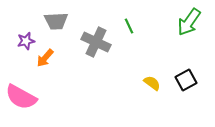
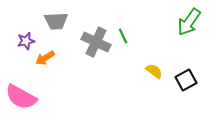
green line: moved 6 px left, 10 px down
orange arrow: rotated 18 degrees clockwise
yellow semicircle: moved 2 px right, 12 px up
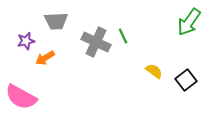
black square: rotated 10 degrees counterclockwise
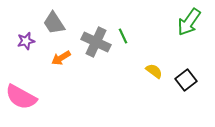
gray trapezoid: moved 2 px left, 2 px down; rotated 60 degrees clockwise
orange arrow: moved 16 px right
